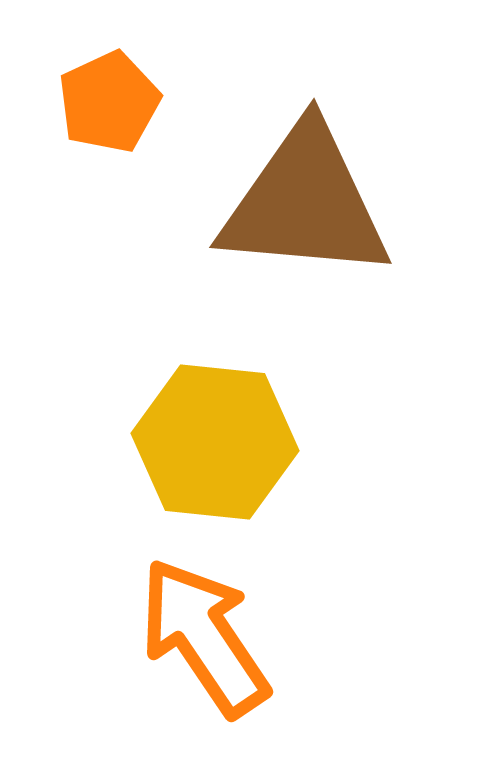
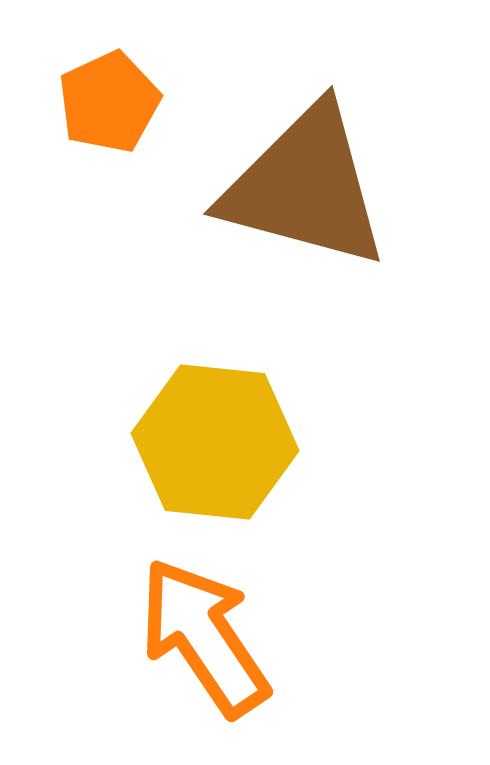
brown triangle: moved 16 px up; rotated 10 degrees clockwise
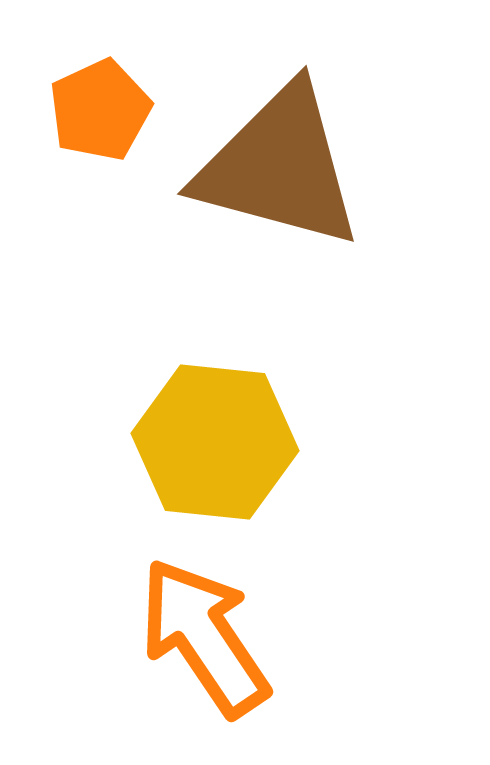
orange pentagon: moved 9 px left, 8 px down
brown triangle: moved 26 px left, 20 px up
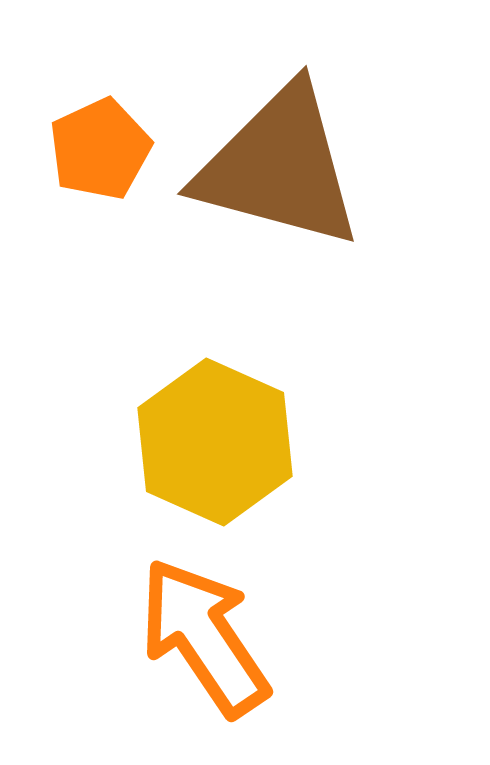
orange pentagon: moved 39 px down
yellow hexagon: rotated 18 degrees clockwise
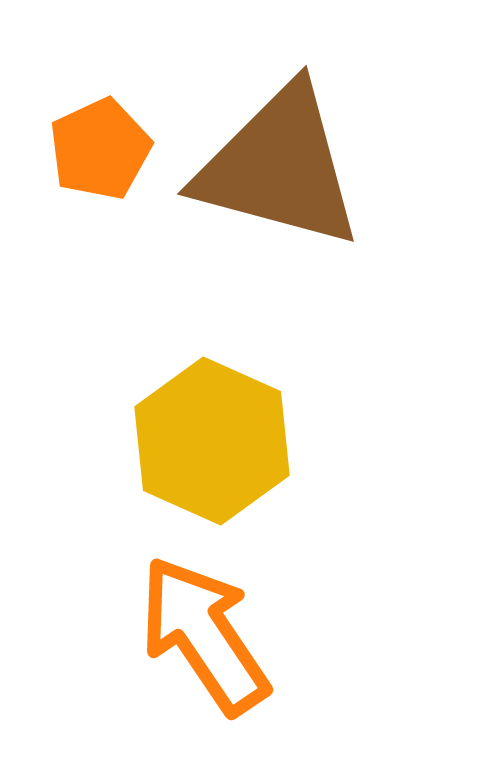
yellow hexagon: moved 3 px left, 1 px up
orange arrow: moved 2 px up
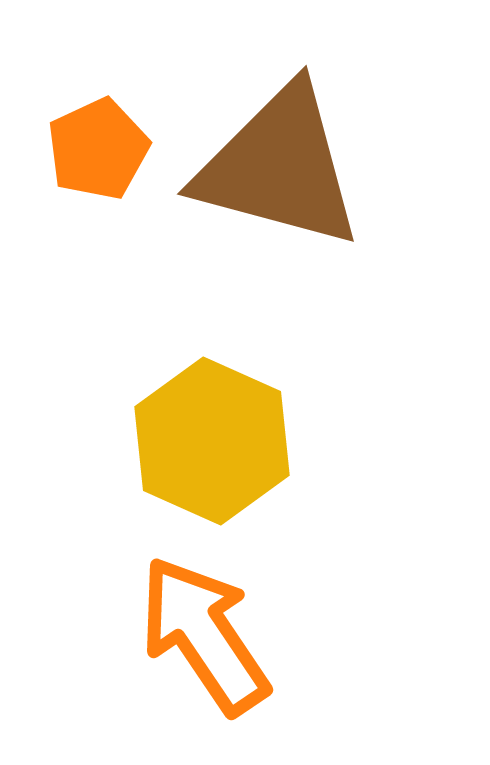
orange pentagon: moved 2 px left
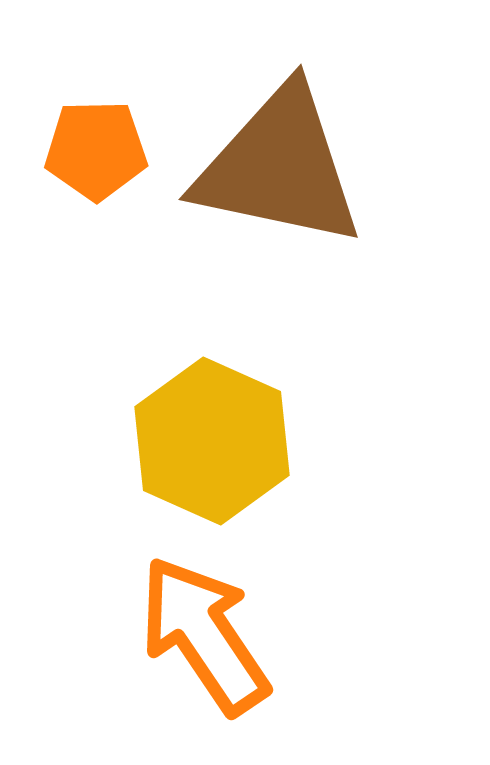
orange pentagon: moved 2 px left, 1 px down; rotated 24 degrees clockwise
brown triangle: rotated 3 degrees counterclockwise
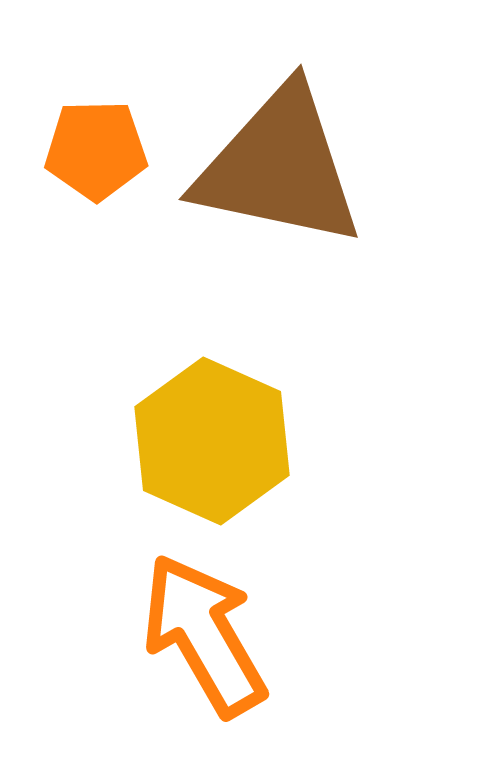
orange arrow: rotated 4 degrees clockwise
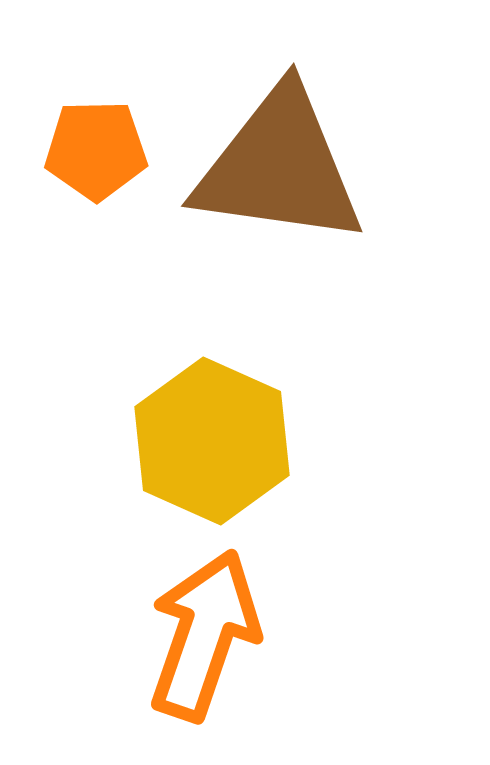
brown triangle: rotated 4 degrees counterclockwise
orange arrow: rotated 49 degrees clockwise
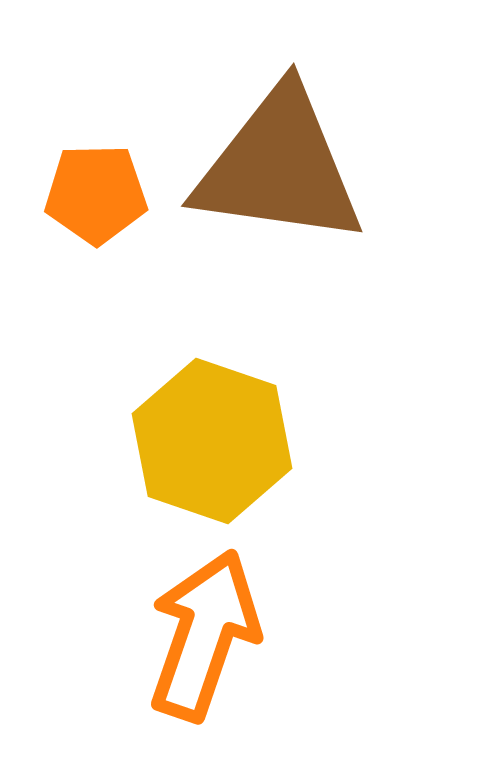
orange pentagon: moved 44 px down
yellow hexagon: rotated 5 degrees counterclockwise
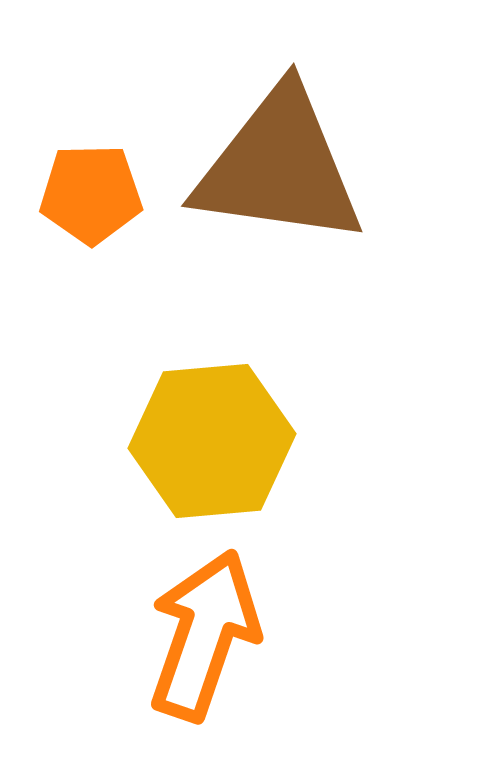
orange pentagon: moved 5 px left
yellow hexagon: rotated 24 degrees counterclockwise
